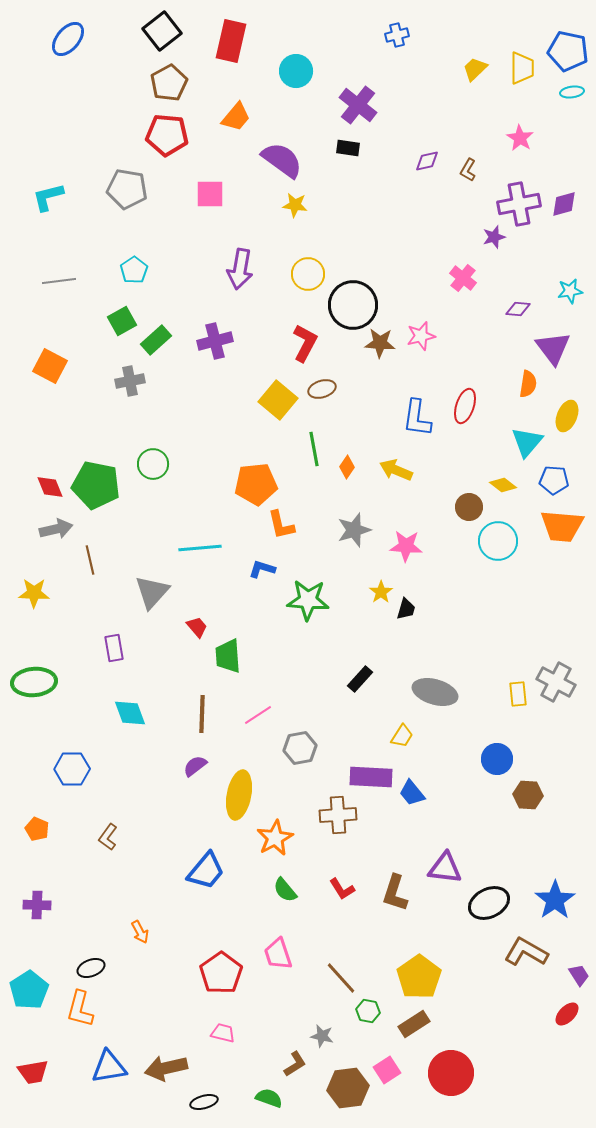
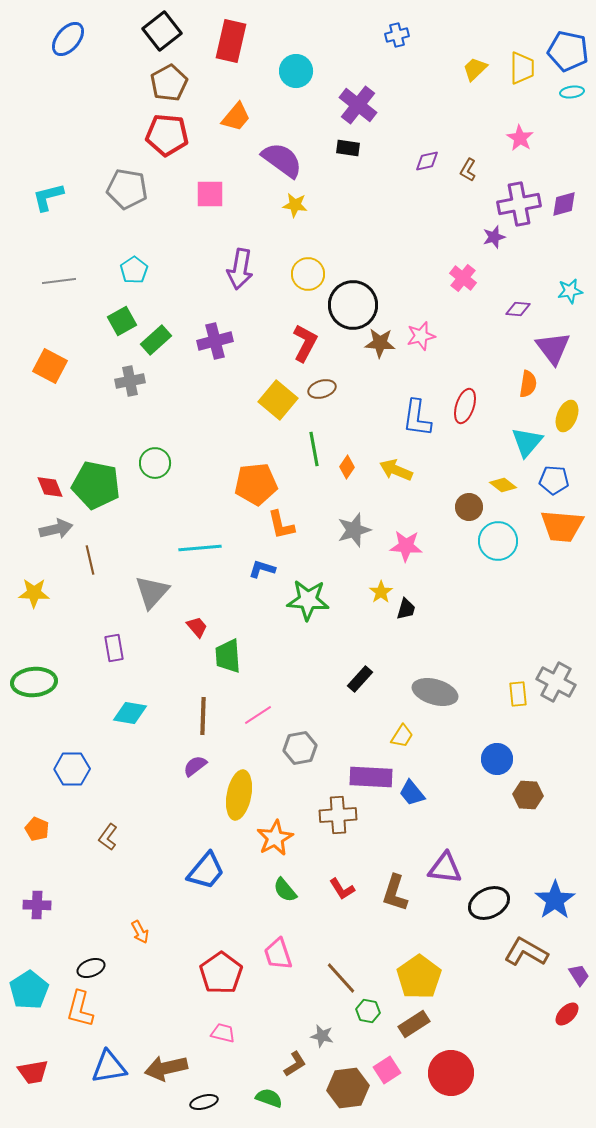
green circle at (153, 464): moved 2 px right, 1 px up
cyan diamond at (130, 713): rotated 60 degrees counterclockwise
brown line at (202, 714): moved 1 px right, 2 px down
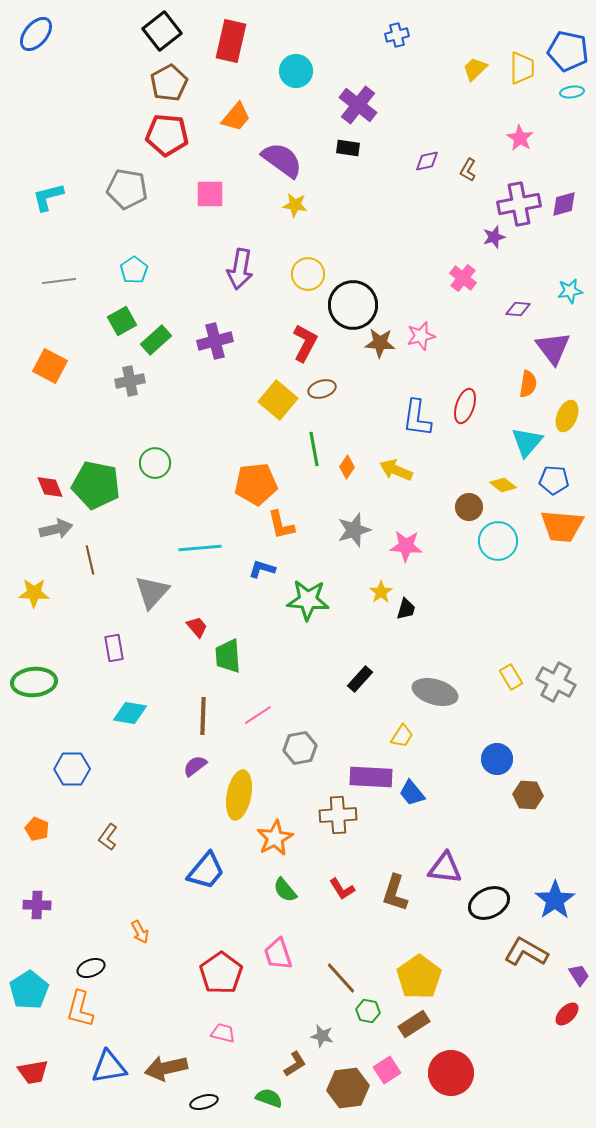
blue ellipse at (68, 39): moved 32 px left, 5 px up
yellow rectangle at (518, 694): moved 7 px left, 17 px up; rotated 25 degrees counterclockwise
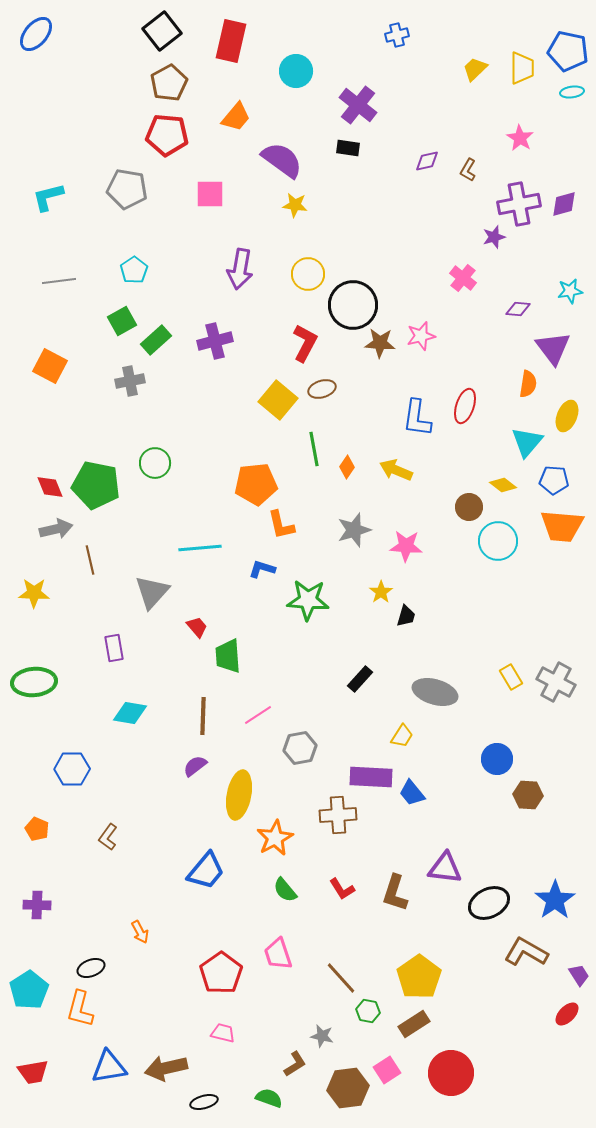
black trapezoid at (406, 609): moved 7 px down
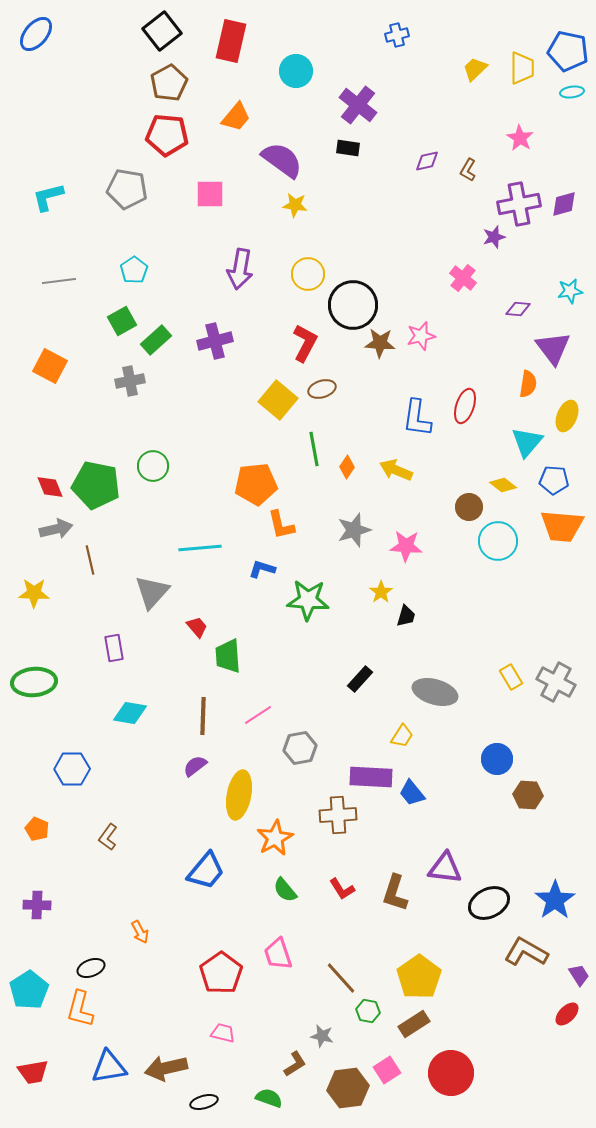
green circle at (155, 463): moved 2 px left, 3 px down
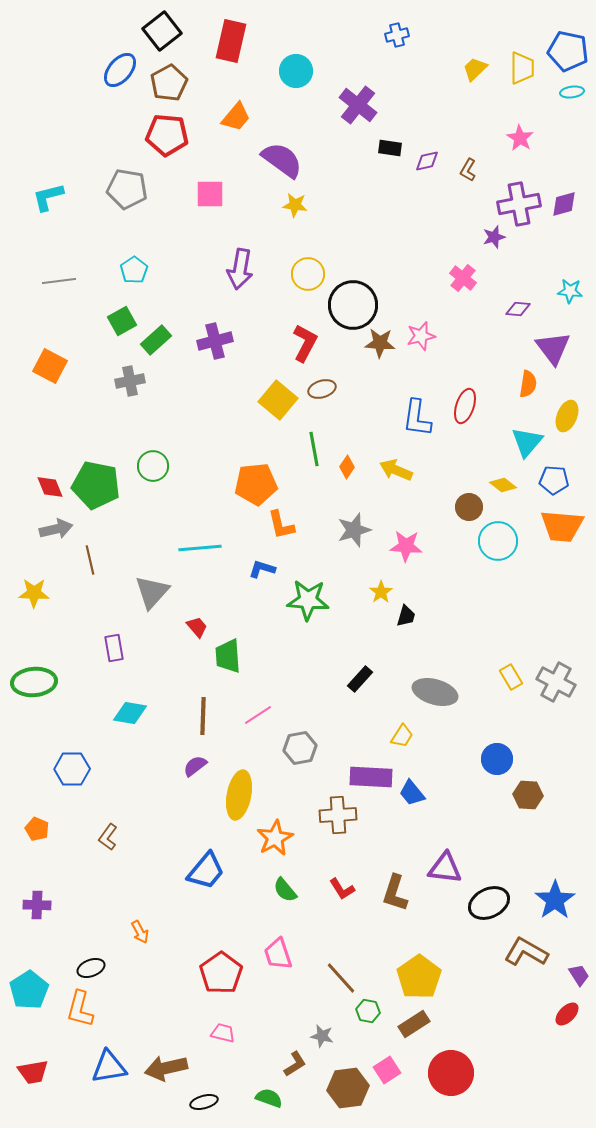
blue ellipse at (36, 34): moved 84 px right, 36 px down
black rectangle at (348, 148): moved 42 px right
cyan star at (570, 291): rotated 15 degrees clockwise
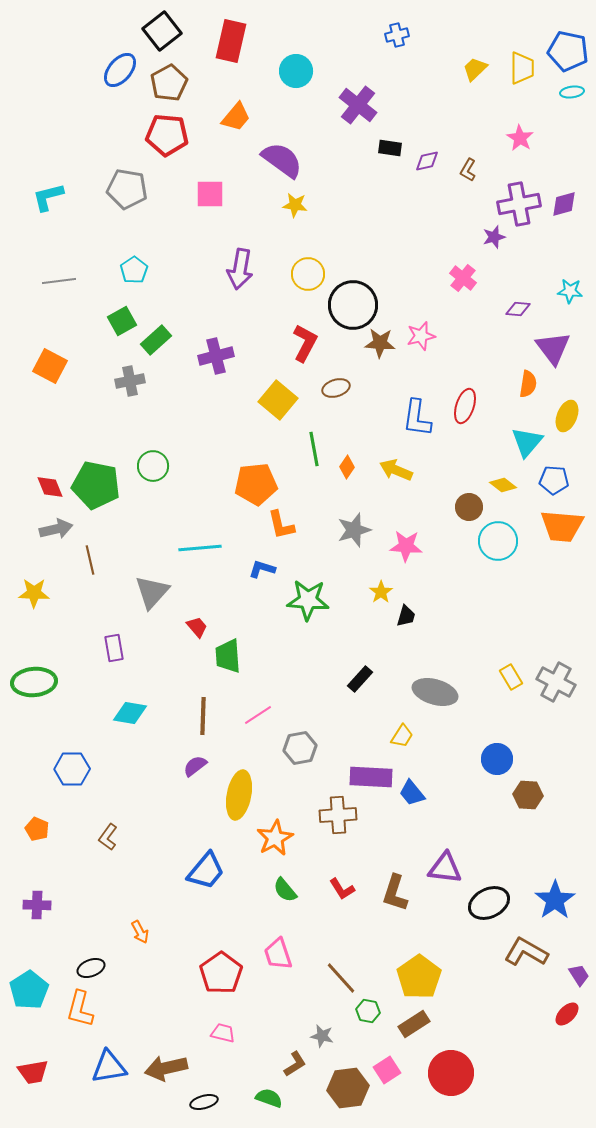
purple cross at (215, 341): moved 1 px right, 15 px down
brown ellipse at (322, 389): moved 14 px right, 1 px up
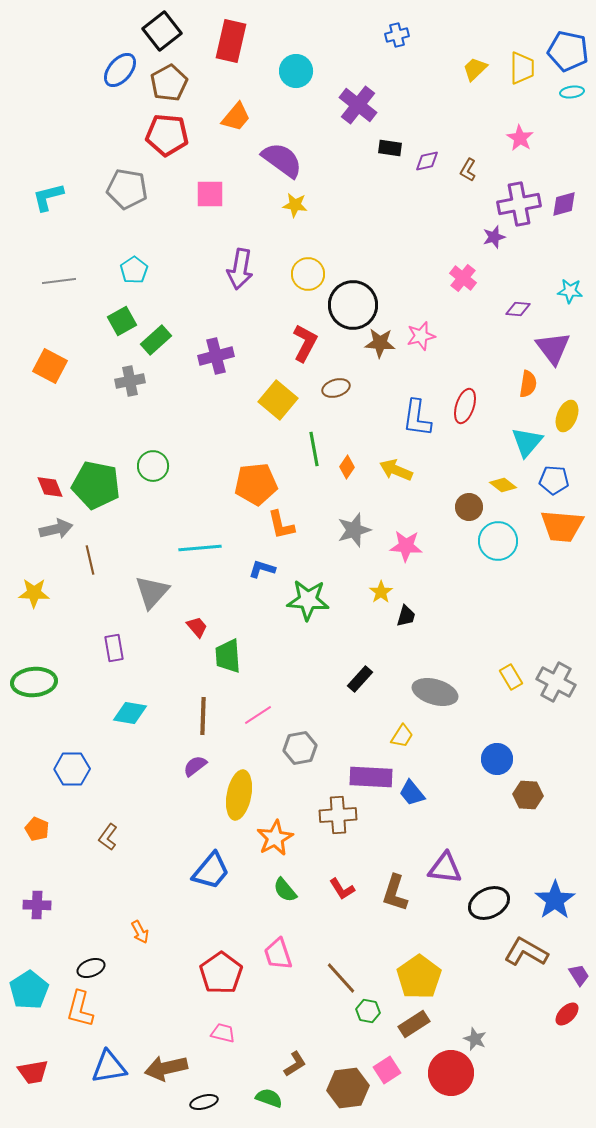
blue trapezoid at (206, 871): moved 5 px right
gray star at (322, 1036): moved 153 px right, 3 px down; rotated 10 degrees clockwise
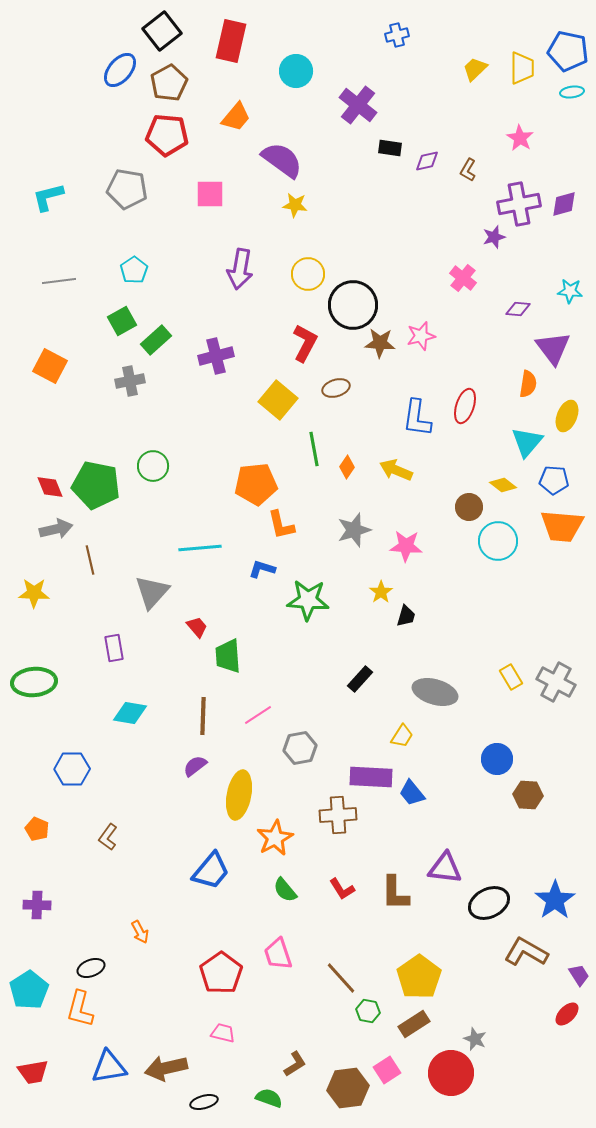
brown L-shape at (395, 893): rotated 18 degrees counterclockwise
